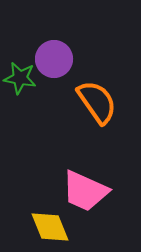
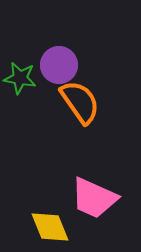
purple circle: moved 5 px right, 6 px down
orange semicircle: moved 17 px left
pink trapezoid: moved 9 px right, 7 px down
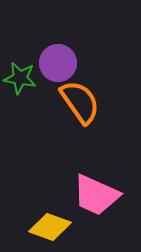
purple circle: moved 1 px left, 2 px up
pink trapezoid: moved 2 px right, 3 px up
yellow diamond: rotated 48 degrees counterclockwise
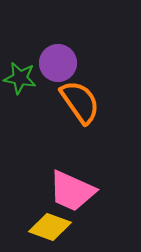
pink trapezoid: moved 24 px left, 4 px up
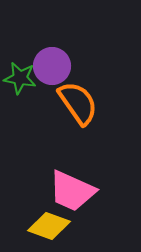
purple circle: moved 6 px left, 3 px down
orange semicircle: moved 2 px left, 1 px down
yellow diamond: moved 1 px left, 1 px up
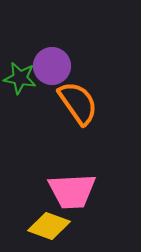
pink trapezoid: rotated 27 degrees counterclockwise
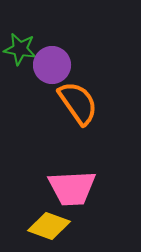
purple circle: moved 1 px up
green star: moved 29 px up
pink trapezoid: moved 3 px up
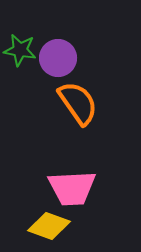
green star: moved 1 px down
purple circle: moved 6 px right, 7 px up
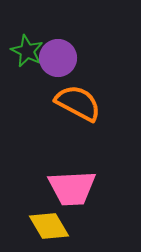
green star: moved 7 px right, 1 px down; rotated 16 degrees clockwise
orange semicircle: rotated 27 degrees counterclockwise
yellow diamond: rotated 39 degrees clockwise
